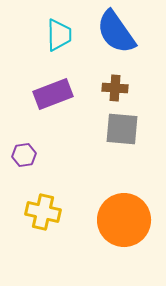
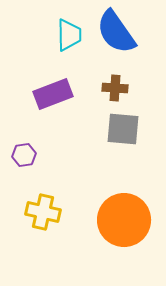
cyan trapezoid: moved 10 px right
gray square: moved 1 px right
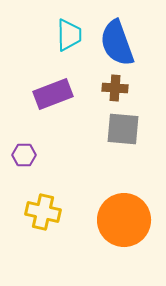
blue semicircle: moved 1 px right, 11 px down; rotated 15 degrees clockwise
purple hexagon: rotated 10 degrees clockwise
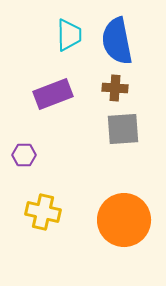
blue semicircle: moved 2 px up; rotated 9 degrees clockwise
gray square: rotated 9 degrees counterclockwise
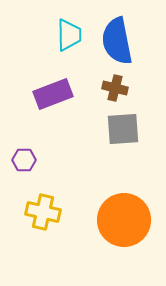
brown cross: rotated 10 degrees clockwise
purple hexagon: moved 5 px down
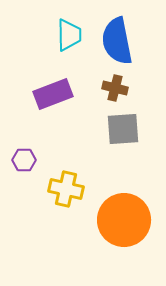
yellow cross: moved 23 px right, 23 px up
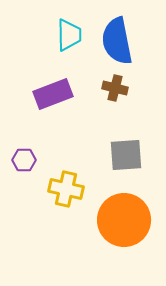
gray square: moved 3 px right, 26 px down
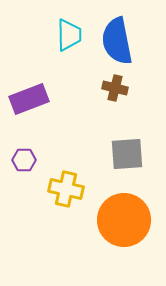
purple rectangle: moved 24 px left, 5 px down
gray square: moved 1 px right, 1 px up
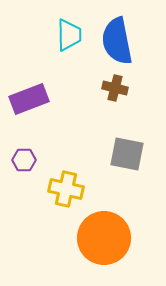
gray square: rotated 15 degrees clockwise
orange circle: moved 20 px left, 18 px down
